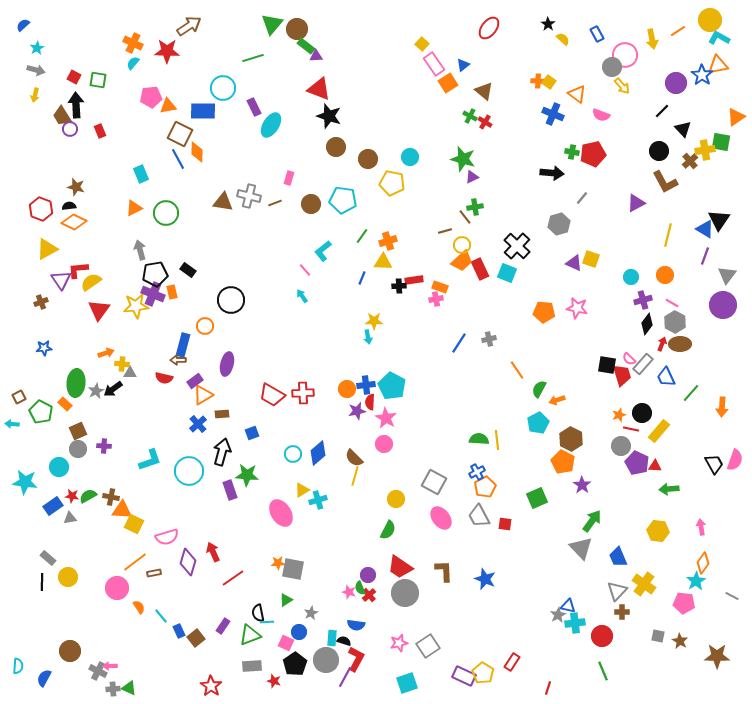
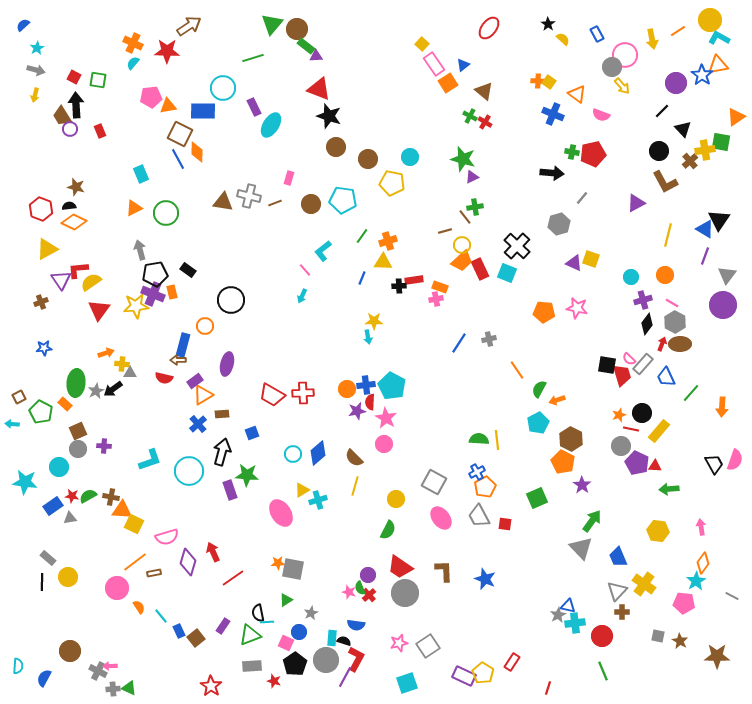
cyan arrow at (302, 296): rotated 120 degrees counterclockwise
yellow line at (355, 476): moved 10 px down
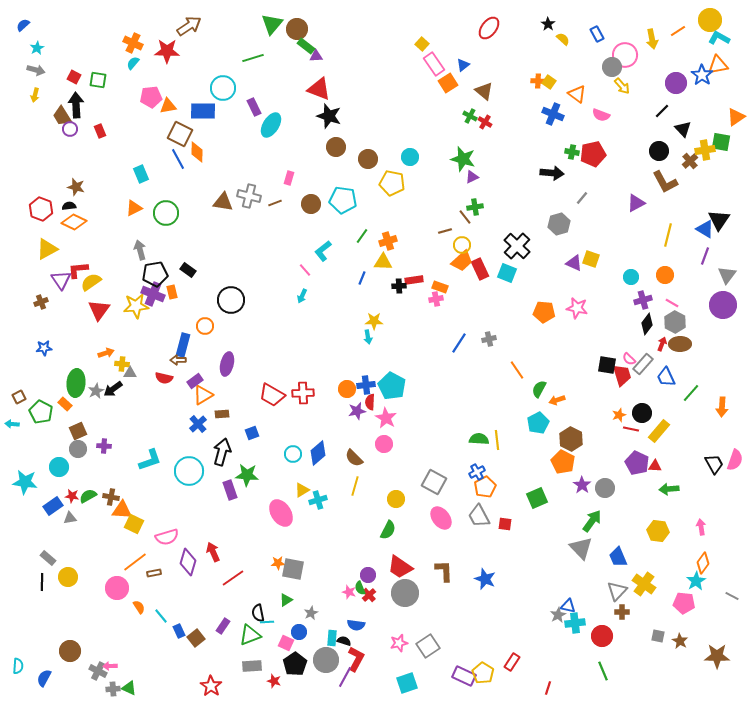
gray circle at (621, 446): moved 16 px left, 42 px down
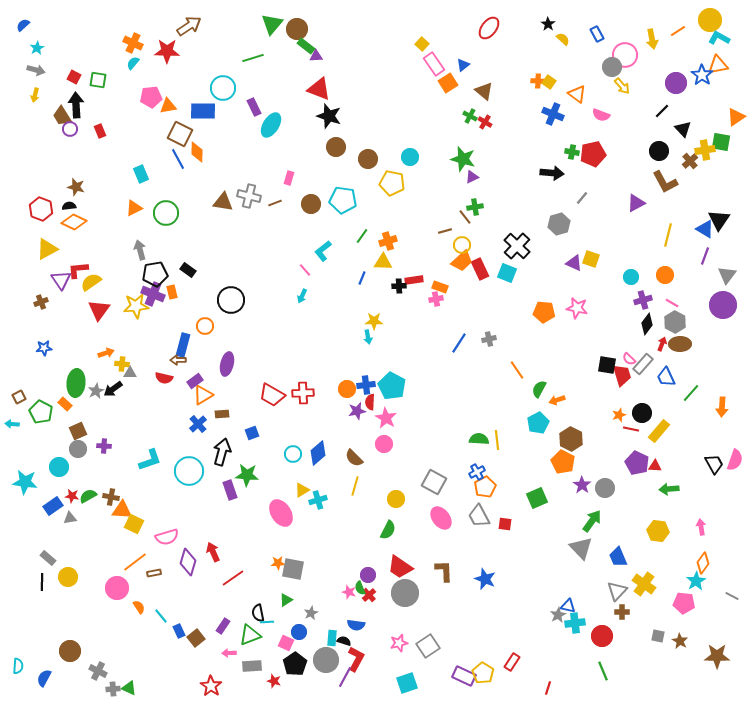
pink arrow at (110, 666): moved 119 px right, 13 px up
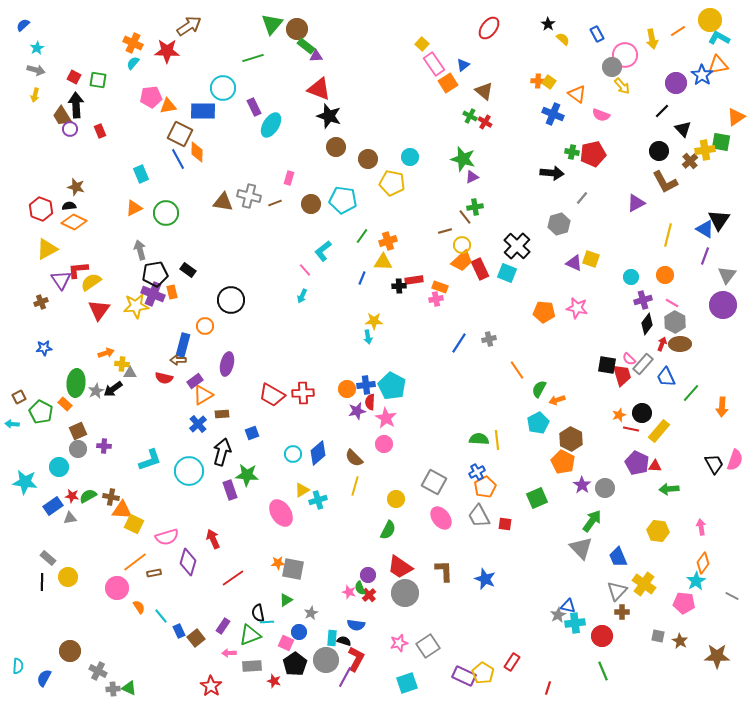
red arrow at (213, 552): moved 13 px up
